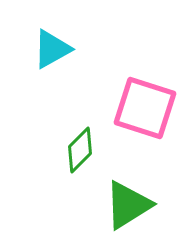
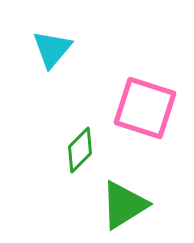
cyan triangle: rotated 21 degrees counterclockwise
green triangle: moved 4 px left
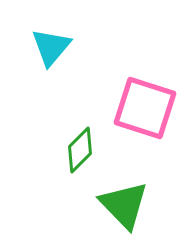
cyan triangle: moved 1 px left, 2 px up
green triangle: rotated 42 degrees counterclockwise
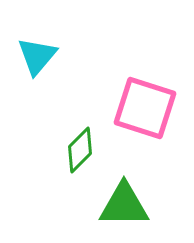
cyan triangle: moved 14 px left, 9 px down
green triangle: rotated 46 degrees counterclockwise
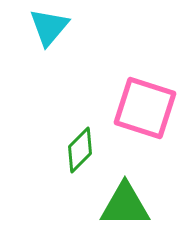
cyan triangle: moved 12 px right, 29 px up
green triangle: moved 1 px right
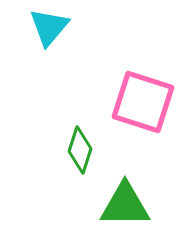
pink square: moved 2 px left, 6 px up
green diamond: rotated 27 degrees counterclockwise
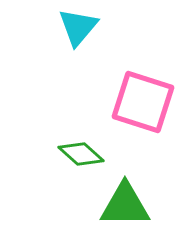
cyan triangle: moved 29 px right
green diamond: moved 1 px right, 4 px down; rotated 66 degrees counterclockwise
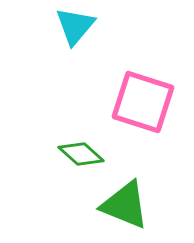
cyan triangle: moved 3 px left, 1 px up
green triangle: rotated 22 degrees clockwise
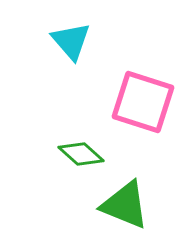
cyan triangle: moved 4 px left, 15 px down; rotated 21 degrees counterclockwise
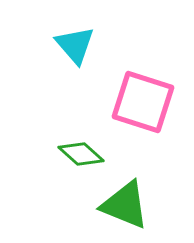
cyan triangle: moved 4 px right, 4 px down
